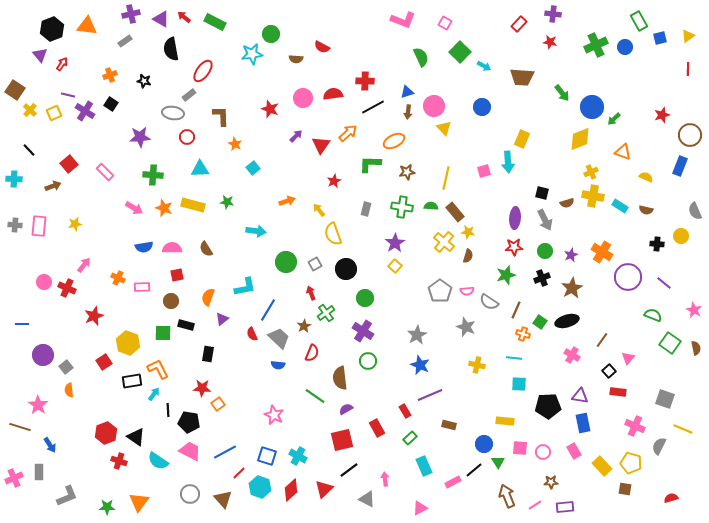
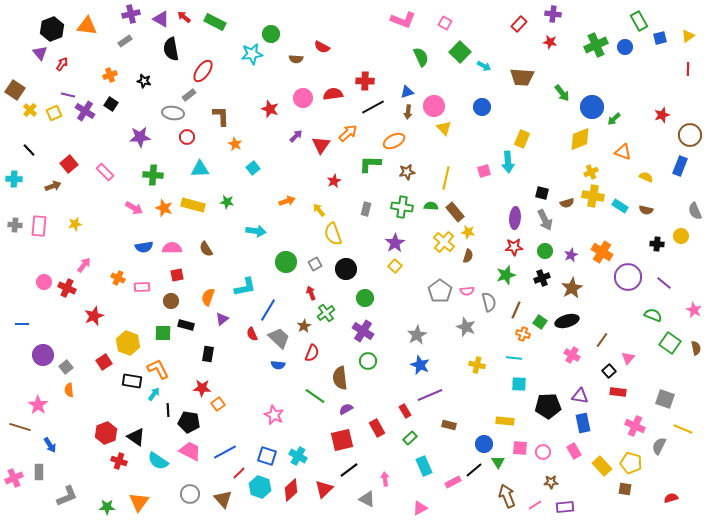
purple triangle at (40, 55): moved 2 px up
gray semicircle at (489, 302): rotated 138 degrees counterclockwise
black rectangle at (132, 381): rotated 18 degrees clockwise
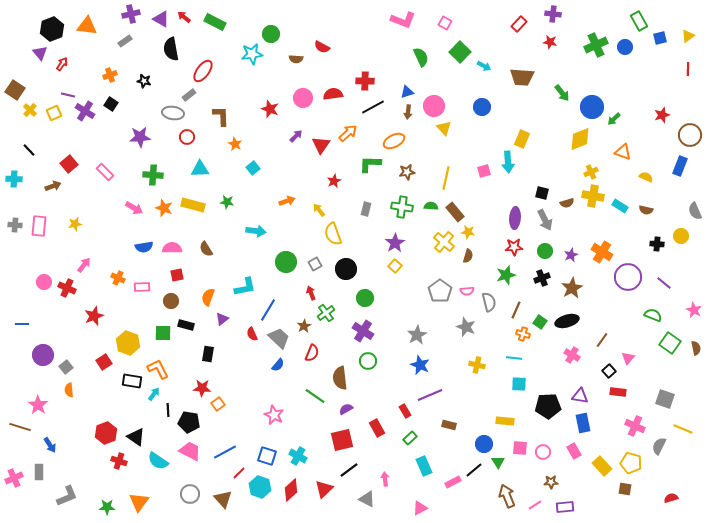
blue semicircle at (278, 365): rotated 56 degrees counterclockwise
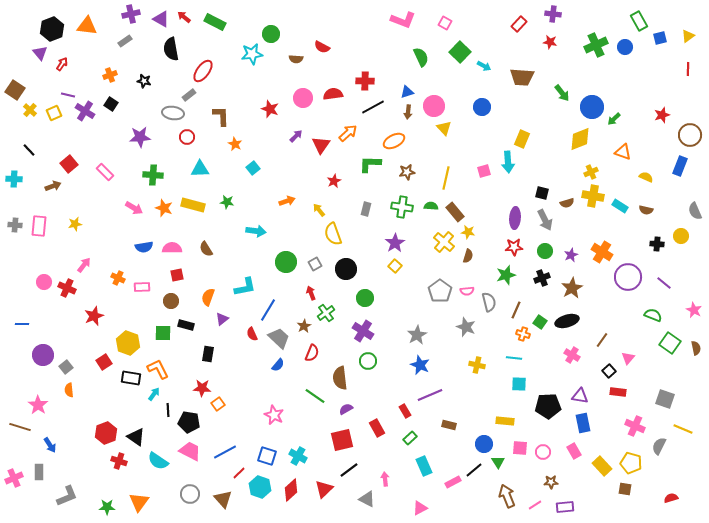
black rectangle at (132, 381): moved 1 px left, 3 px up
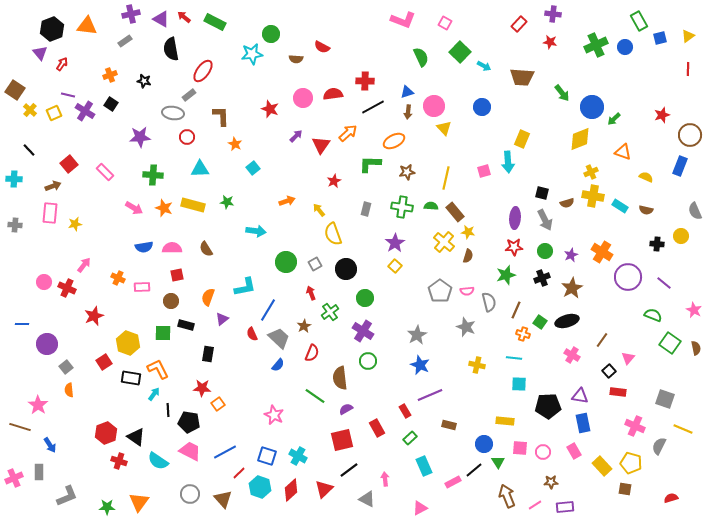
pink rectangle at (39, 226): moved 11 px right, 13 px up
green cross at (326, 313): moved 4 px right, 1 px up
purple circle at (43, 355): moved 4 px right, 11 px up
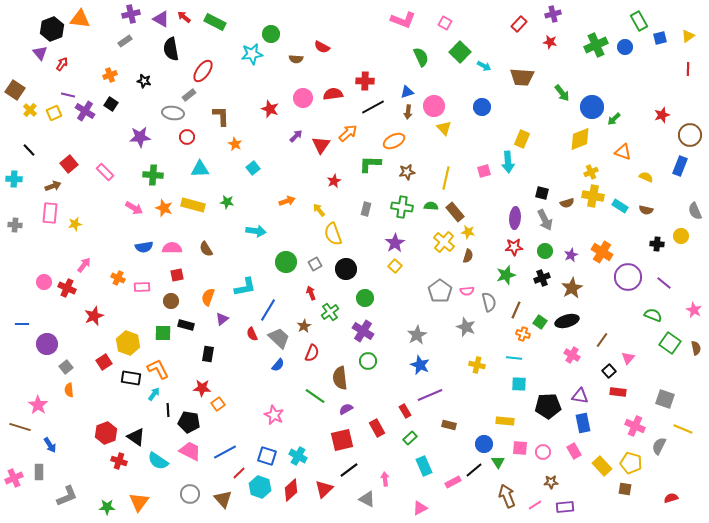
purple cross at (553, 14): rotated 21 degrees counterclockwise
orange triangle at (87, 26): moved 7 px left, 7 px up
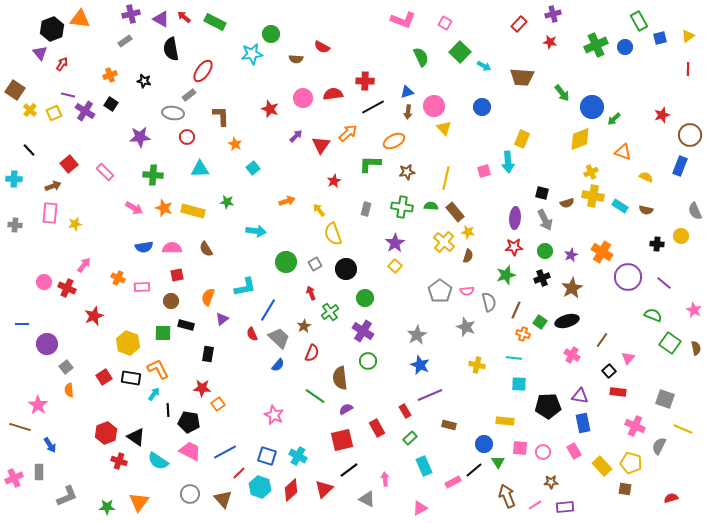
yellow rectangle at (193, 205): moved 6 px down
red square at (104, 362): moved 15 px down
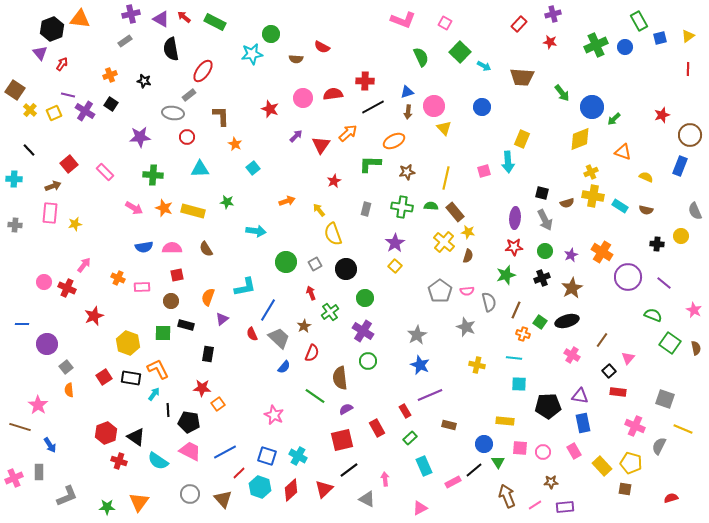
blue semicircle at (278, 365): moved 6 px right, 2 px down
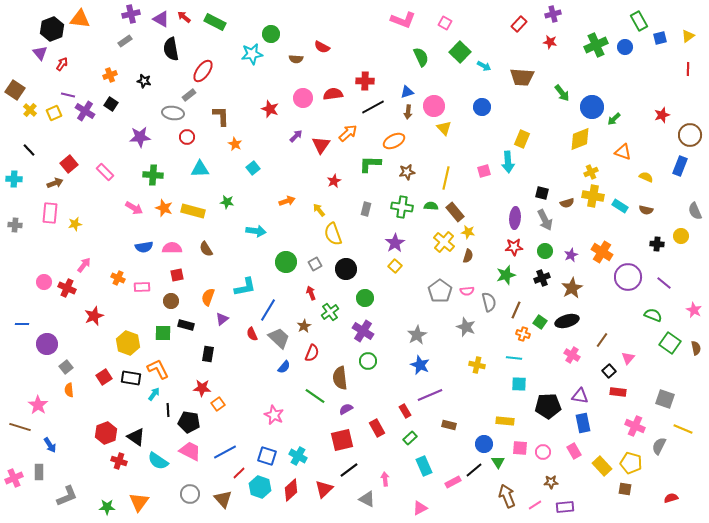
brown arrow at (53, 186): moved 2 px right, 3 px up
